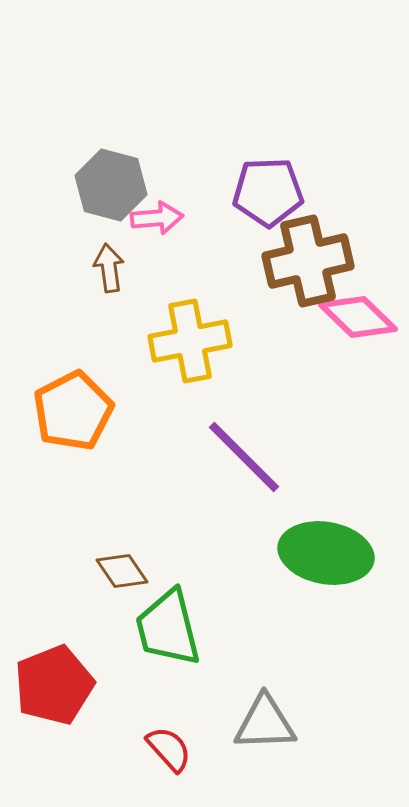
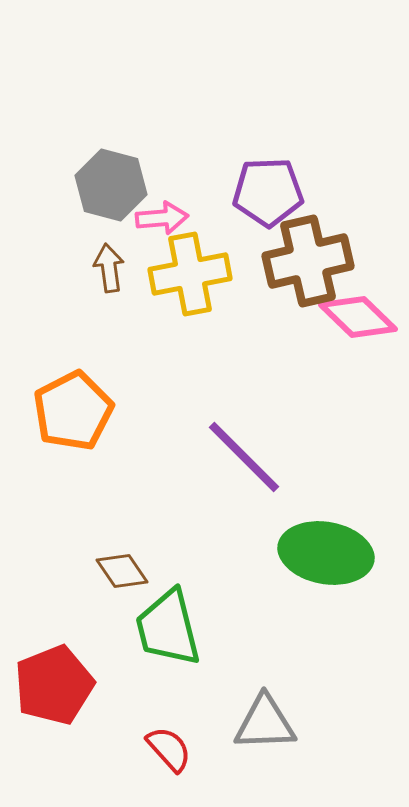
pink arrow: moved 5 px right
yellow cross: moved 67 px up
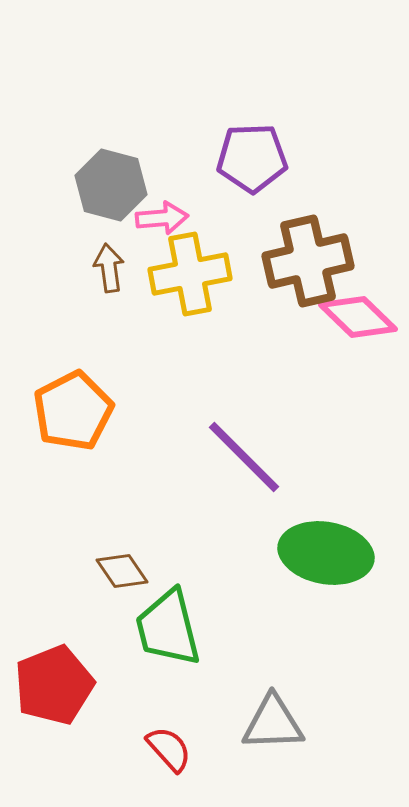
purple pentagon: moved 16 px left, 34 px up
gray triangle: moved 8 px right
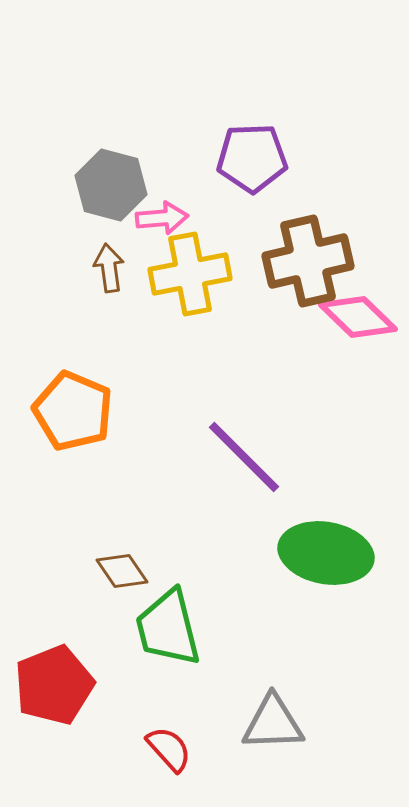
orange pentagon: rotated 22 degrees counterclockwise
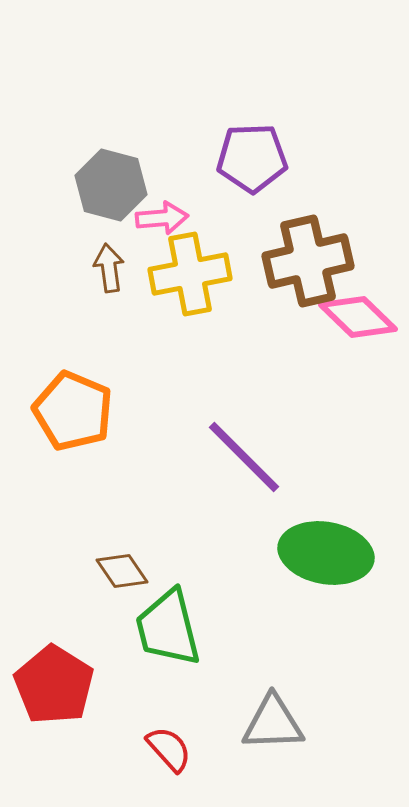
red pentagon: rotated 18 degrees counterclockwise
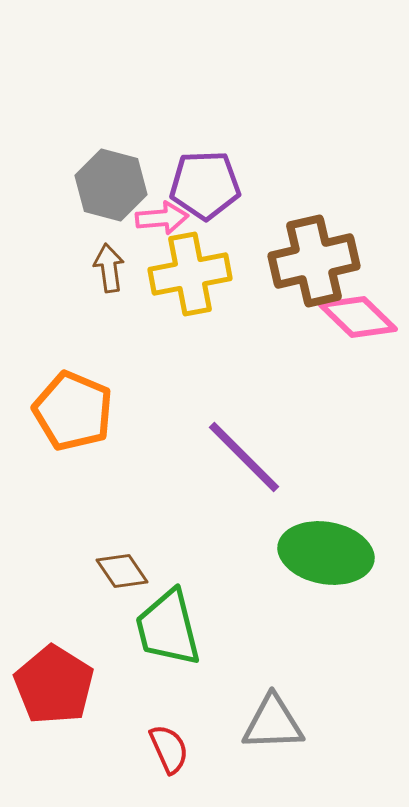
purple pentagon: moved 47 px left, 27 px down
brown cross: moved 6 px right
red semicircle: rotated 18 degrees clockwise
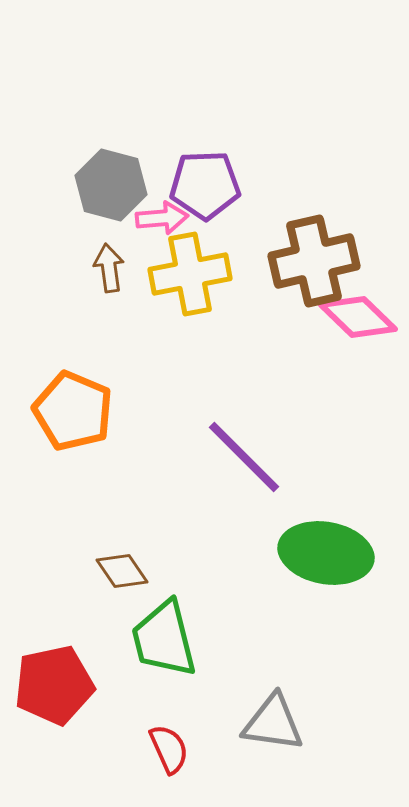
green trapezoid: moved 4 px left, 11 px down
red pentagon: rotated 28 degrees clockwise
gray triangle: rotated 10 degrees clockwise
